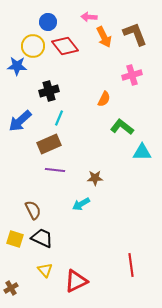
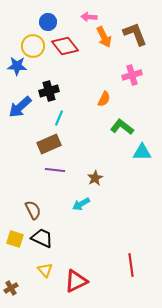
blue arrow: moved 14 px up
brown star: rotated 28 degrees counterclockwise
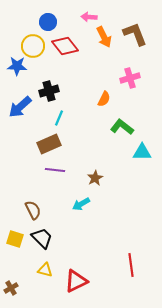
pink cross: moved 2 px left, 3 px down
black trapezoid: rotated 20 degrees clockwise
yellow triangle: rotated 35 degrees counterclockwise
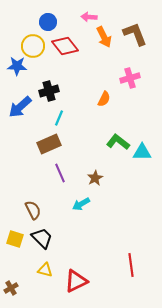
green L-shape: moved 4 px left, 15 px down
purple line: moved 5 px right, 3 px down; rotated 60 degrees clockwise
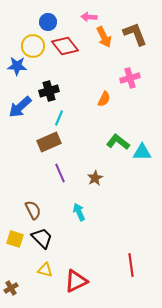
brown rectangle: moved 2 px up
cyan arrow: moved 2 px left, 8 px down; rotated 96 degrees clockwise
